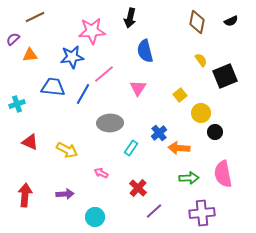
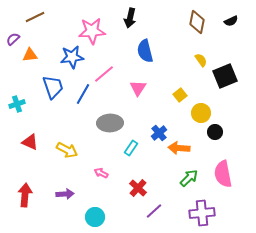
blue trapezoid: rotated 65 degrees clockwise
green arrow: rotated 42 degrees counterclockwise
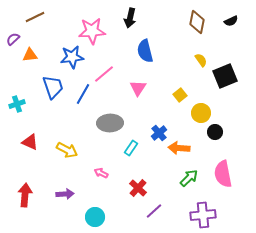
purple cross: moved 1 px right, 2 px down
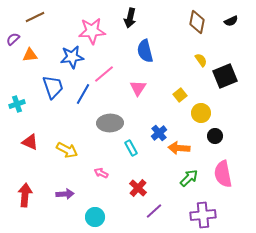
black circle: moved 4 px down
cyan rectangle: rotated 63 degrees counterclockwise
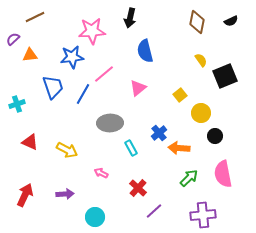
pink triangle: rotated 18 degrees clockwise
red arrow: rotated 20 degrees clockwise
